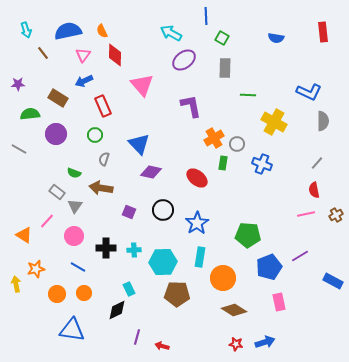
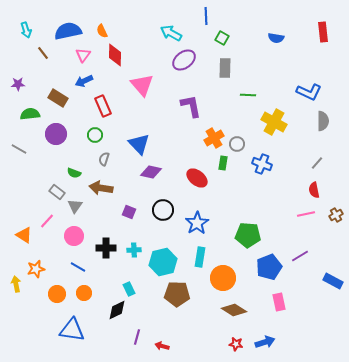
cyan hexagon at (163, 262): rotated 12 degrees counterclockwise
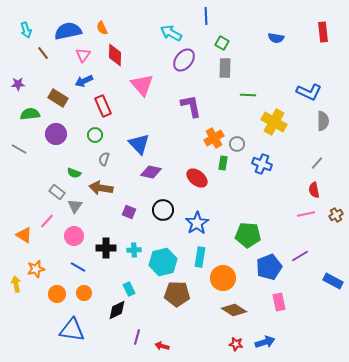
orange semicircle at (102, 31): moved 3 px up
green square at (222, 38): moved 5 px down
purple ellipse at (184, 60): rotated 15 degrees counterclockwise
